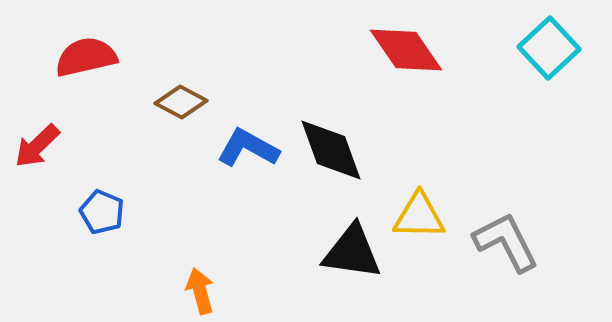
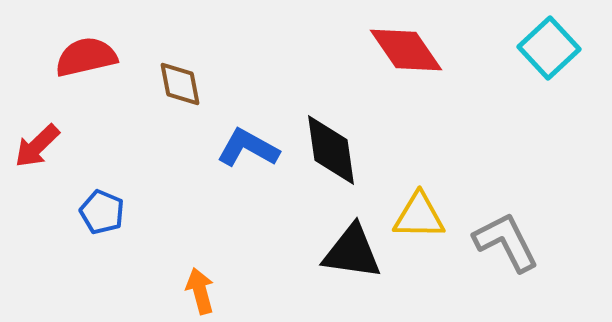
brown diamond: moved 1 px left, 18 px up; rotated 51 degrees clockwise
black diamond: rotated 12 degrees clockwise
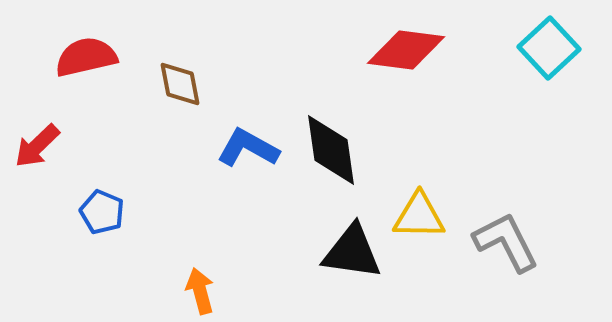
red diamond: rotated 48 degrees counterclockwise
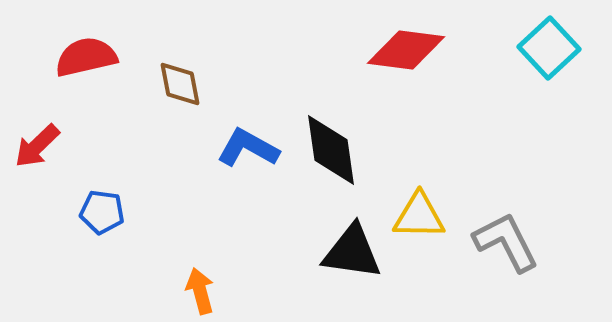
blue pentagon: rotated 15 degrees counterclockwise
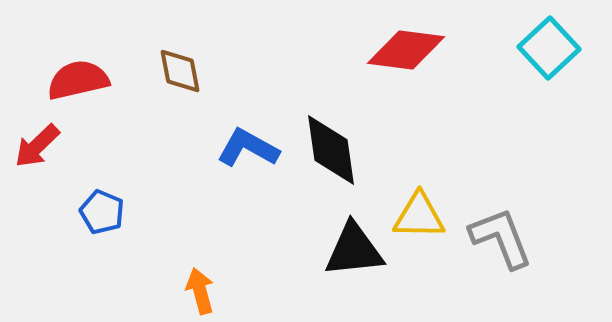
red semicircle: moved 8 px left, 23 px down
brown diamond: moved 13 px up
blue pentagon: rotated 15 degrees clockwise
gray L-shape: moved 5 px left, 4 px up; rotated 6 degrees clockwise
black triangle: moved 2 px right, 2 px up; rotated 14 degrees counterclockwise
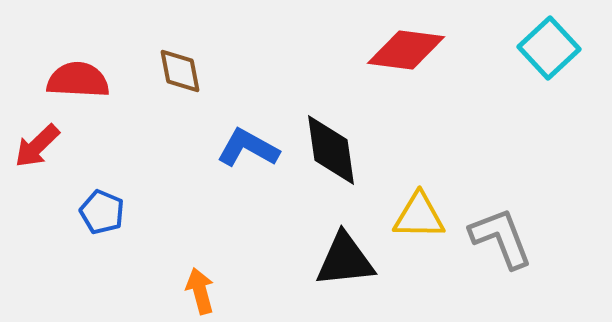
red semicircle: rotated 16 degrees clockwise
black triangle: moved 9 px left, 10 px down
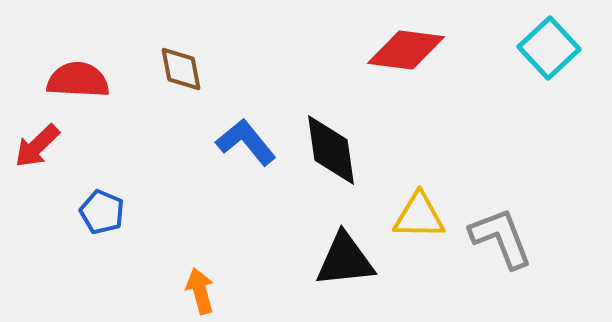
brown diamond: moved 1 px right, 2 px up
blue L-shape: moved 2 px left, 6 px up; rotated 22 degrees clockwise
